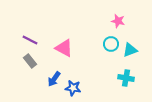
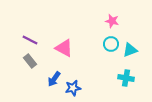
pink star: moved 6 px left
blue star: rotated 21 degrees counterclockwise
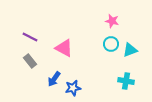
purple line: moved 3 px up
cyan cross: moved 3 px down
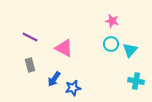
cyan triangle: rotated 28 degrees counterclockwise
gray rectangle: moved 4 px down; rotated 24 degrees clockwise
cyan cross: moved 10 px right
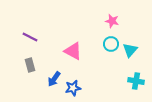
pink triangle: moved 9 px right, 3 px down
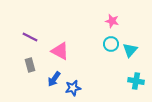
pink triangle: moved 13 px left
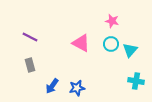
pink triangle: moved 21 px right, 8 px up
blue arrow: moved 2 px left, 7 px down
blue star: moved 4 px right
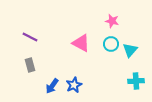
cyan cross: rotated 14 degrees counterclockwise
blue star: moved 3 px left, 3 px up; rotated 14 degrees counterclockwise
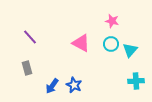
purple line: rotated 21 degrees clockwise
gray rectangle: moved 3 px left, 3 px down
blue star: rotated 21 degrees counterclockwise
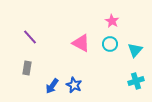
pink star: rotated 16 degrees clockwise
cyan circle: moved 1 px left
cyan triangle: moved 5 px right
gray rectangle: rotated 24 degrees clockwise
cyan cross: rotated 14 degrees counterclockwise
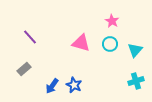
pink triangle: rotated 12 degrees counterclockwise
gray rectangle: moved 3 px left, 1 px down; rotated 40 degrees clockwise
